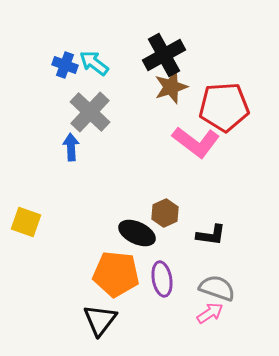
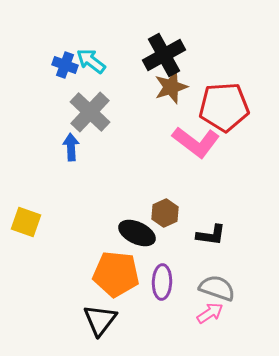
cyan arrow: moved 3 px left, 2 px up
purple ellipse: moved 3 px down; rotated 12 degrees clockwise
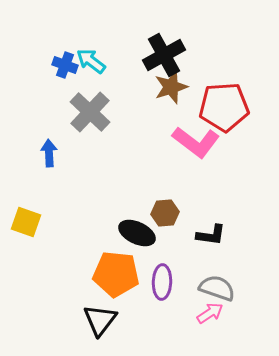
blue arrow: moved 22 px left, 6 px down
brown hexagon: rotated 20 degrees clockwise
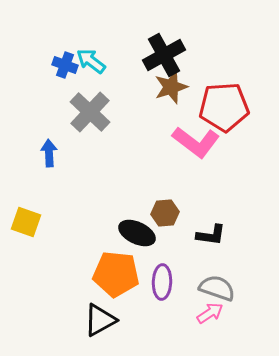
black triangle: rotated 24 degrees clockwise
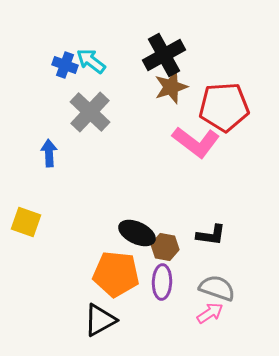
brown hexagon: moved 34 px down; rotated 16 degrees clockwise
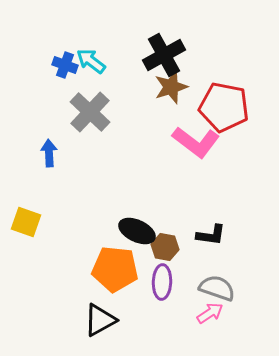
red pentagon: rotated 15 degrees clockwise
black ellipse: moved 2 px up
orange pentagon: moved 1 px left, 5 px up
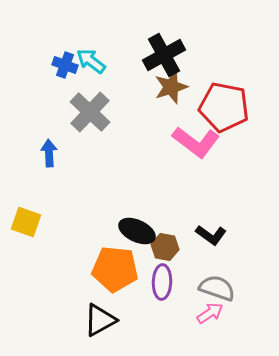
black L-shape: rotated 28 degrees clockwise
